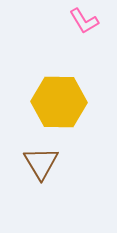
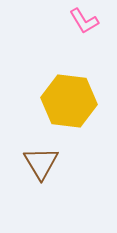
yellow hexagon: moved 10 px right, 1 px up; rotated 6 degrees clockwise
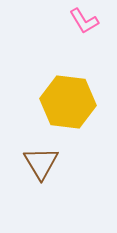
yellow hexagon: moved 1 px left, 1 px down
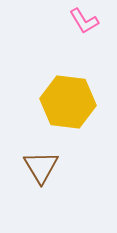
brown triangle: moved 4 px down
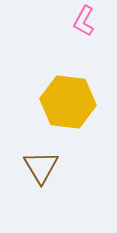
pink L-shape: rotated 60 degrees clockwise
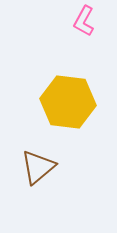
brown triangle: moved 3 px left; rotated 21 degrees clockwise
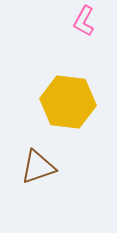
brown triangle: rotated 21 degrees clockwise
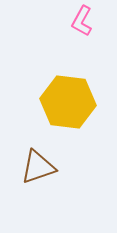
pink L-shape: moved 2 px left
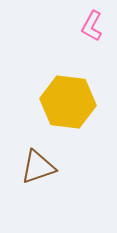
pink L-shape: moved 10 px right, 5 px down
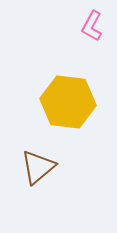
brown triangle: rotated 21 degrees counterclockwise
